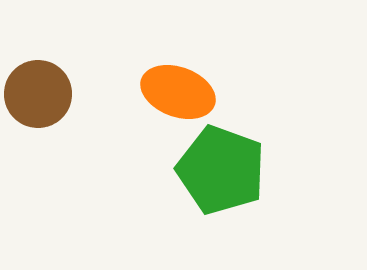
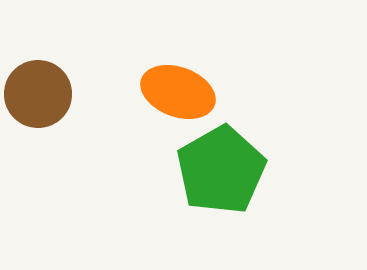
green pentagon: rotated 22 degrees clockwise
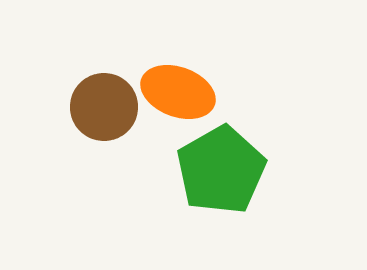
brown circle: moved 66 px right, 13 px down
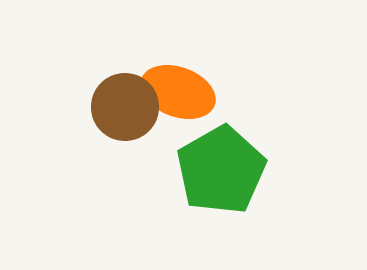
brown circle: moved 21 px right
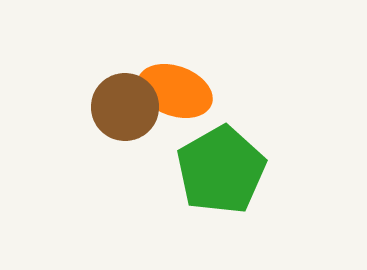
orange ellipse: moved 3 px left, 1 px up
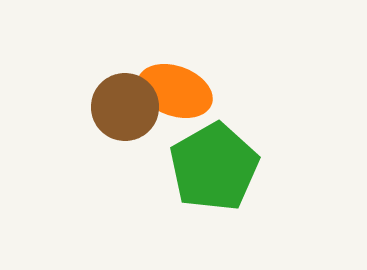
green pentagon: moved 7 px left, 3 px up
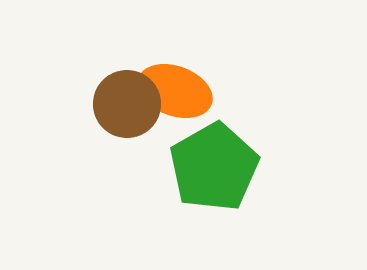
brown circle: moved 2 px right, 3 px up
